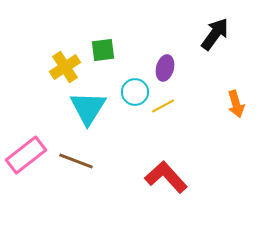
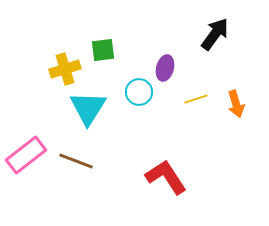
yellow cross: moved 2 px down; rotated 16 degrees clockwise
cyan circle: moved 4 px right
yellow line: moved 33 px right, 7 px up; rotated 10 degrees clockwise
red L-shape: rotated 9 degrees clockwise
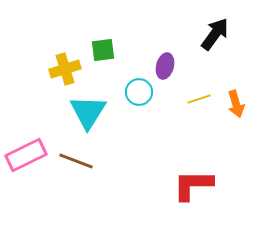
purple ellipse: moved 2 px up
yellow line: moved 3 px right
cyan triangle: moved 4 px down
pink rectangle: rotated 12 degrees clockwise
red L-shape: moved 27 px right, 8 px down; rotated 57 degrees counterclockwise
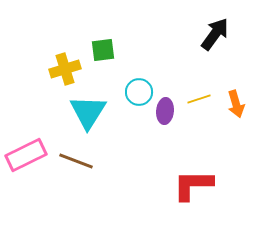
purple ellipse: moved 45 px down; rotated 10 degrees counterclockwise
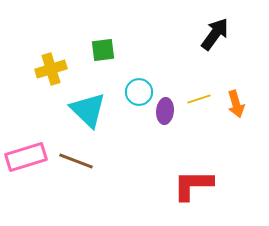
yellow cross: moved 14 px left
cyan triangle: moved 2 px up; rotated 18 degrees counterclockwise
pink rectangle: moved 2 px down; rotated 9 degrees clockwise
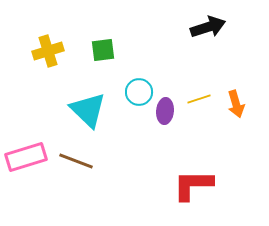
black arrow: moved 7 px left, 7 px up; rotated 36 degrees clockwise
yellow cross: moved 3 px left, 18 px up
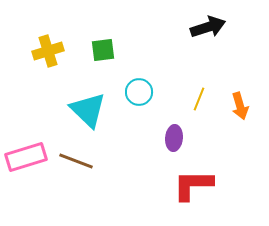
yellow line: rotated 50 degrees counterclockwise
orange arrow: moved 4 px right, 2 px down
purple ellipse: moved 9 px right, 27 px down
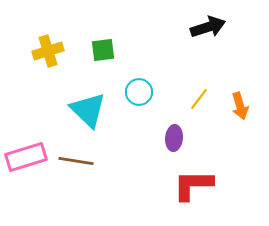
yellow line: rotated 15 degrees clockwise
brown line: rotated 12 degrees counterclockwise
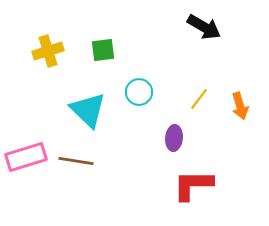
black arrow: moved 4 px left; rotated 48 degrees clockwise
